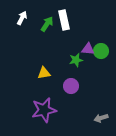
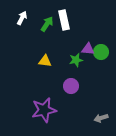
green circle: moved 1 px down
yellow triangle: moved 1 px right, 12 px up; rotated 16 degrees clockwise
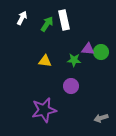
green star: moved 2 px left; rotated 16 degrees clockwise
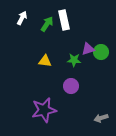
purple triangle: rotated 24 degrees counterclockwise
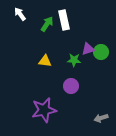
white arrow: moved 2 px left, 4 px up; rotated 64 degrees counterclockwise
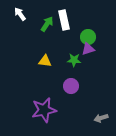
green circle: moved 13 px left, 15 px up
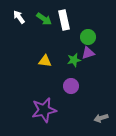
white arrow: moved 1 px left, 3 px down
green arrow: moved 3 px left, 5 px up; rotated 91 degrees clockwise
purple triangle: moved 4 px down
green star: rotated 16 degrees counterclockwise
